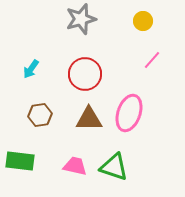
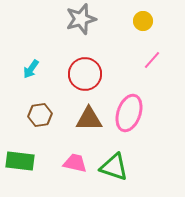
pink trapezoid: moved 3 px up
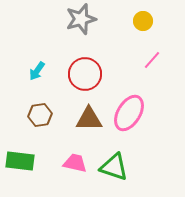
cyan arrow: moved 6 px right, 2 px down
pink ellipse: rotated 12 degrees clockwise
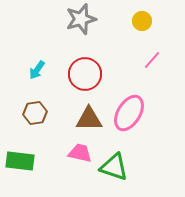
yellow circle: moved 1 px left
cyan arrow: moved 1 px up
brown hexagon: moved 5 px left, 2 px up
pink trapezoid: moved 5 px right, 10 px up
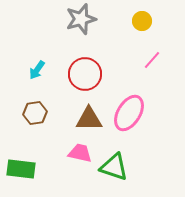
green rectangle: moved 1 px right, 8 px down
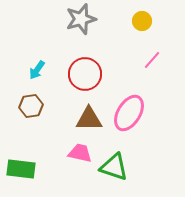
brown hexagon: moved 4 px left, 7 px up
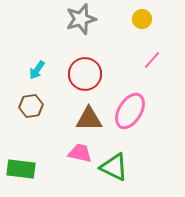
yellow circle: moved 2 px up
pink ellipse: moved 1 px right, 2 px up
green triangle: rotated 8 degrees clockwise
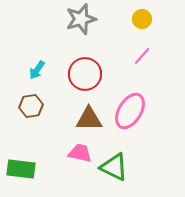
pink line: moved 10 px left, 4 px up
